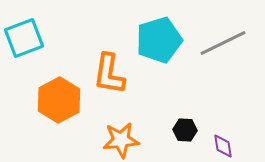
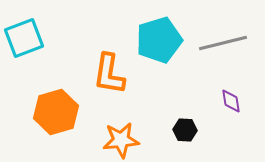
gray line: rotated 12 degrees clockwise
orange hexagon: moved 3 px left, 12 px down; rotated 12 degrees clockwise
purple diamond: moved 8 px right, 45 px up
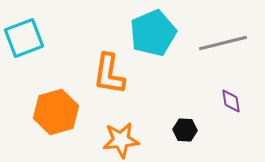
cyan pentagon: moved 6 px left, 7 px up; rotated 6 degrees counterclockwise
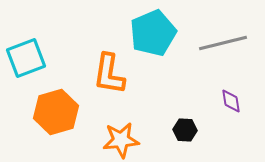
cyan square: moved 2 px right, 20 px down
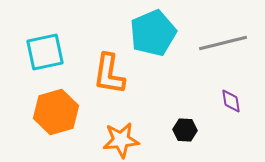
cyan square: moved 19 px right, 6 px up; rotated 9 degrees clockwise
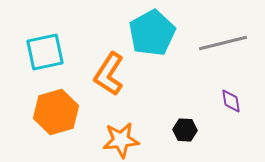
cyan pentagon: moved 1 px left; rotated 6 degrees counterclockwise
orange L-shape: rotated 24 degrees clockwise
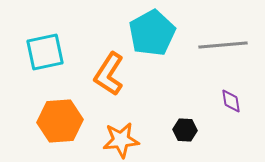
gray line: moved 2 px down; rotated 9 degrees clockwise
orange hexagon: moved 4 px right, 9 px down; rotated 12 degrees clockwise
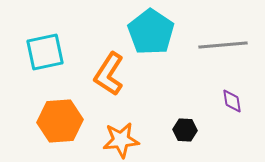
cyan pentagon: moved 1 px left, 1 px up; rotated 9 degrees counterclockwise
purple diamond: moved 1 px right
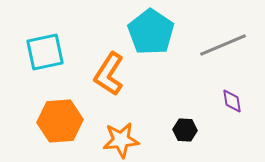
gray line: rotated 18 degrees counterclockwise
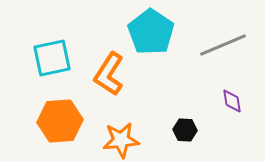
cyan square: moved 7 px right, 6 px down
